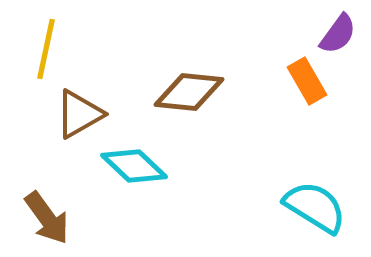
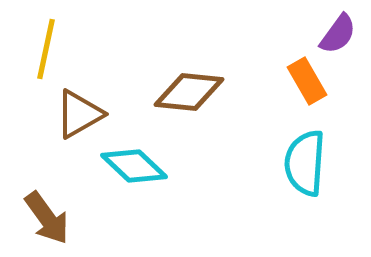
cyan semicircle: moved 10 px left, 44 px up; rotated 118 degrees counterclockwise
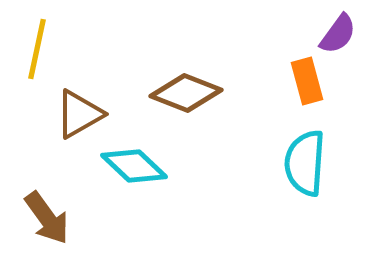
yellow line: moved 9 px left
orange rectangle: rotated 15 degrees clockwise
brown diamond: moved 3 px left, 1 px down; rotated 16 degrees clockwise
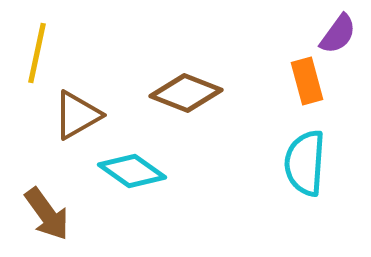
yellow line: moved 4 px down
brown triangle: moved 2 px left, 1 px down
cyan diamond: moved 2 px left, 5 px down; rotated 8 degrees counterclockwise
brown arrow: moved 4 px up
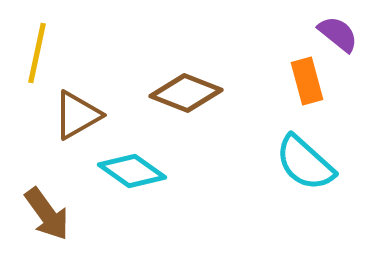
purple semicircle: rotated 87 degrees counterclockwise
cyan semicircle: rotated 52 degrees counterclockwise
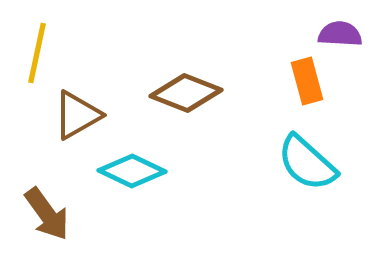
purple semicircle: moved 2 px right; rotated 36 degrees counterclockwise
cyan semicircle: moved 2 px right
cyan diamond: rotated 10 degrees counterclockwise
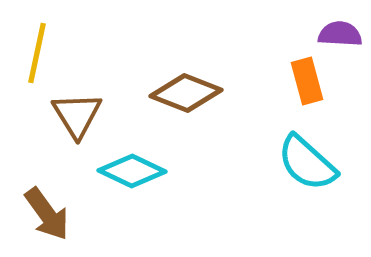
brown triangle: rotated 32 degrees counterclockwise
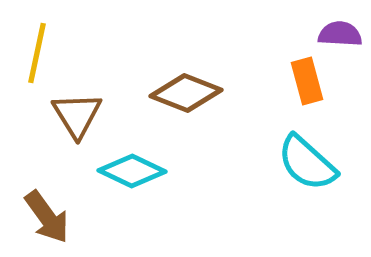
brown arrow: moved 3 px down
